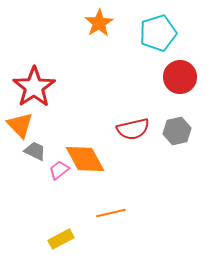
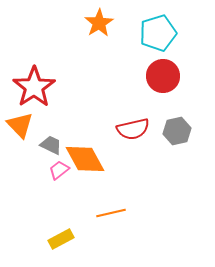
red circle: moved 17 px left, 1 px up
gray trapezoid: moved 16 px right, 6 px up
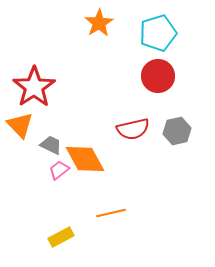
red circle: moved 5 px left
yellow rectangle: moved 2 px up
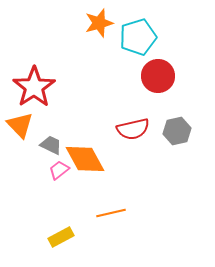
orange star: rotated 16 degrees clockwise
cyan pentagon: moved 20 px left, 4 px down
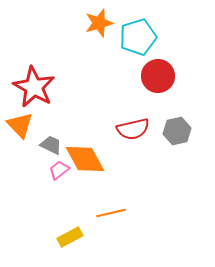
red star: rotated 9 degrees counterclockwise
yellow rectangle: moved 9 px right
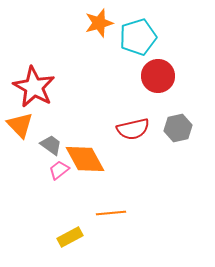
gray hexagon: moved 1 px right, 3 px up
gray trapezoid: rotated 10 degrees clockwise
orange line: rotated 8 degrees clockwise
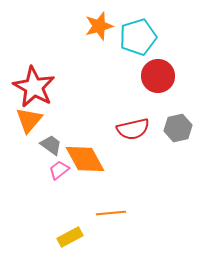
orange star: moved 3 px down
orange triangle: moved 9 px right, 5 px up; rotated 24 degrees clockwise
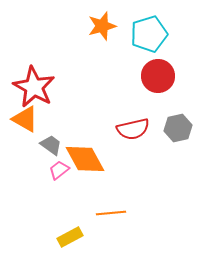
orange star: moved 3 px right
cyan pentagon: moved 11 px right, 3 px up
orange triangle: moved 4 px left, 1 px up; rotated 40 degrees counterclockwise
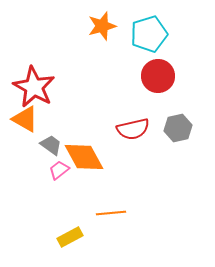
orange diamond: moved 1 px left, 2 px up
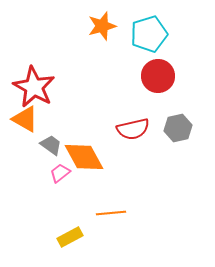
pink trapezoid: moved 1 px right, 3 px down
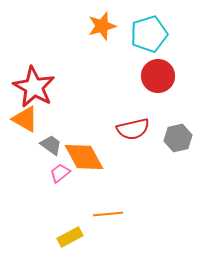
gray hexagon: moved 10 px down
orange line: moved 3 px left, 1 px down
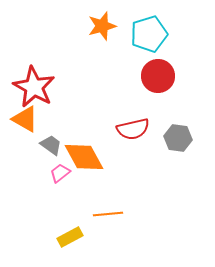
gray hexagon: rotated 20 degrees clockwise
